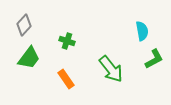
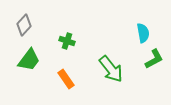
cyan semicircle: moved 1 px right, 2 px down
green trapezoid: moved 2 px down
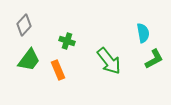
green arrow: moved 2 px left, 8 px up
orange rectangle: moved 8 px left, 9 px up; rotated 12 degrees clockwise
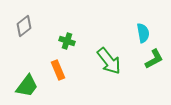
gray diamond: moved 1 px down; rotated 10 degrees clockwise
green trapezoid: moved 2 px left, 26 px down
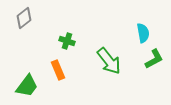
gray diamond: moved 8 px up
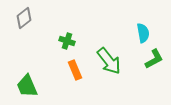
orange rectangle: moved 17 px right
green trapezoid: rotated 120 degrees clockwise
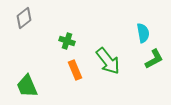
green arrow: moved 1 px left
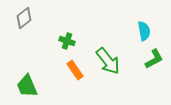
cyan semicircle: moved 1 px right, 2 px up
orange rectangle: rotated 12 degrees counterclockwise
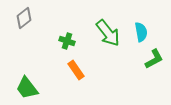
cyan semicircle: moved 3 px left, 1 px down
green arrow: moved 28 px up
orange rectangle: moved 1 px right
green trapezoid: moved 2 px down; rotated 15 degrees counterclockwise
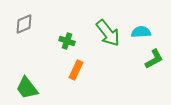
gray diamond: moved 6 px down; rotated 15 degrees clockwise
cyan semicircle: rotated 84 degrees counterclockwise
orange rectangle: rotated 60 degrees clockwise
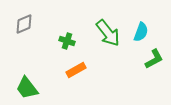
cyan semicircle: rotated 114 degrees clockwise
orange rectangle: rotated 36 degrees clockwise
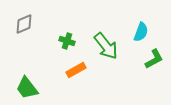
green arrow: moved 2 px left, 13 px down
